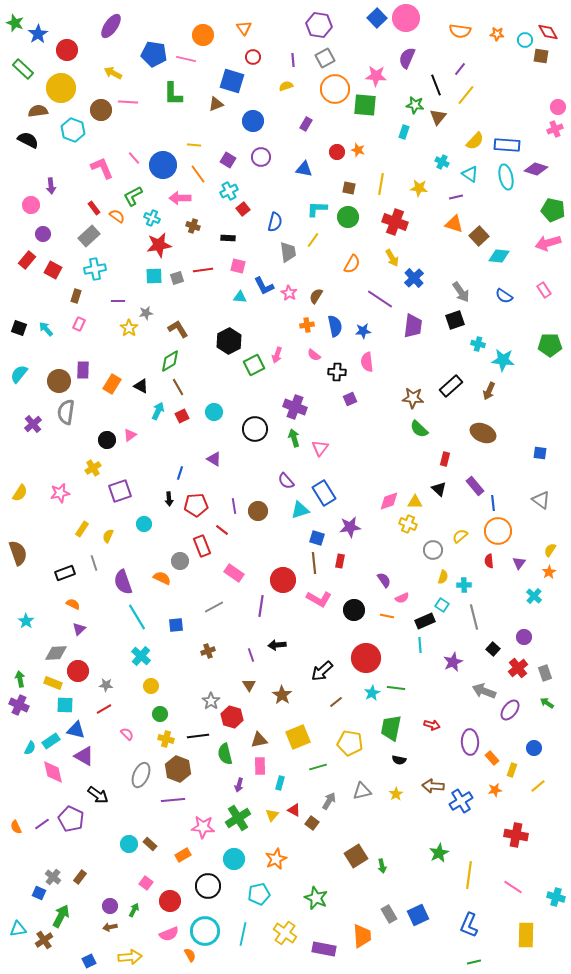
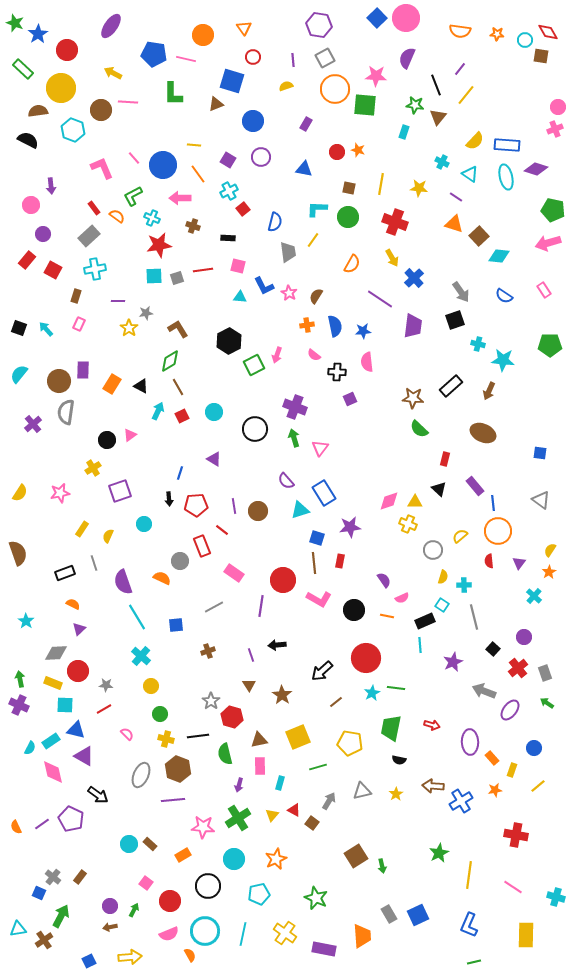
purple line at (456, 197): rotated 48 degrees clockwise
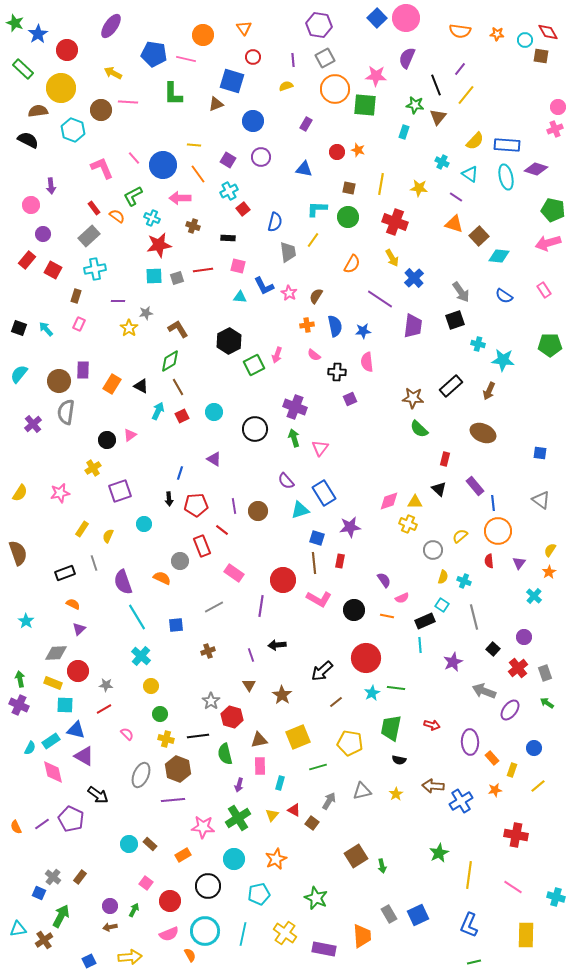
cyan cross at (464, 585): moved 4 px up; rotated 24 degrees clockwise
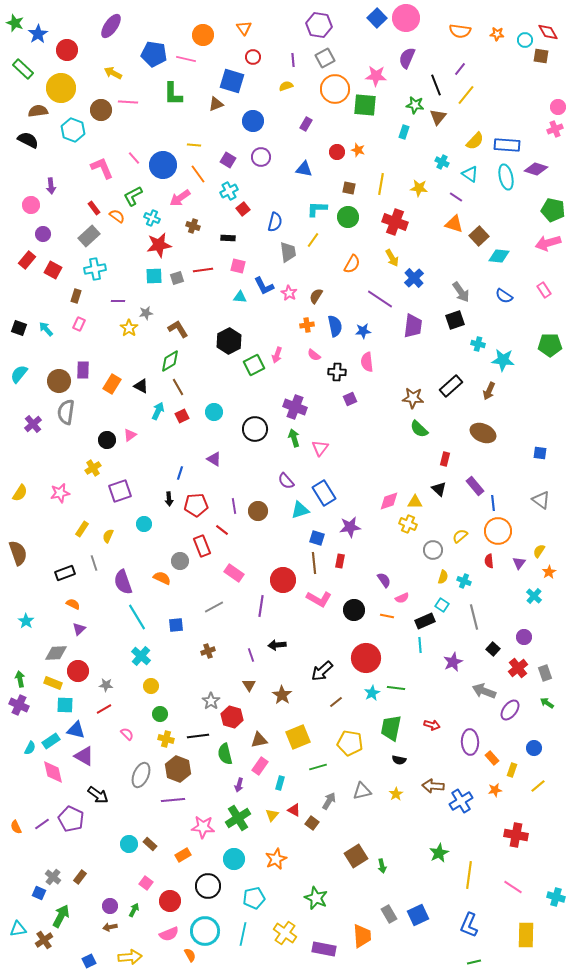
pink arrow at (180, 198): rotated 35 degrees counterclockwise
yellow semicircle at (550, 550): moved 11 px left, 1 px down
pink rectangle at (260, 766): rotated 36 degrees clockwise
cyan pentagon at (259, 894): moved 5 px left, 4 px down
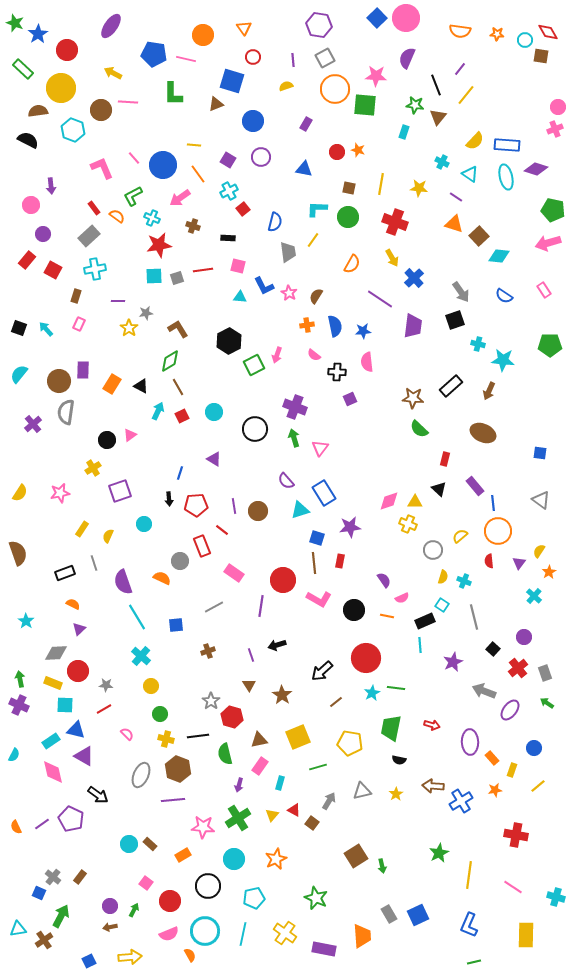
black arrow at (277, 645): rotated 12 degrees counterclockwise
cyan semicircle at (30, 748): moved 16 px left, 7 px down
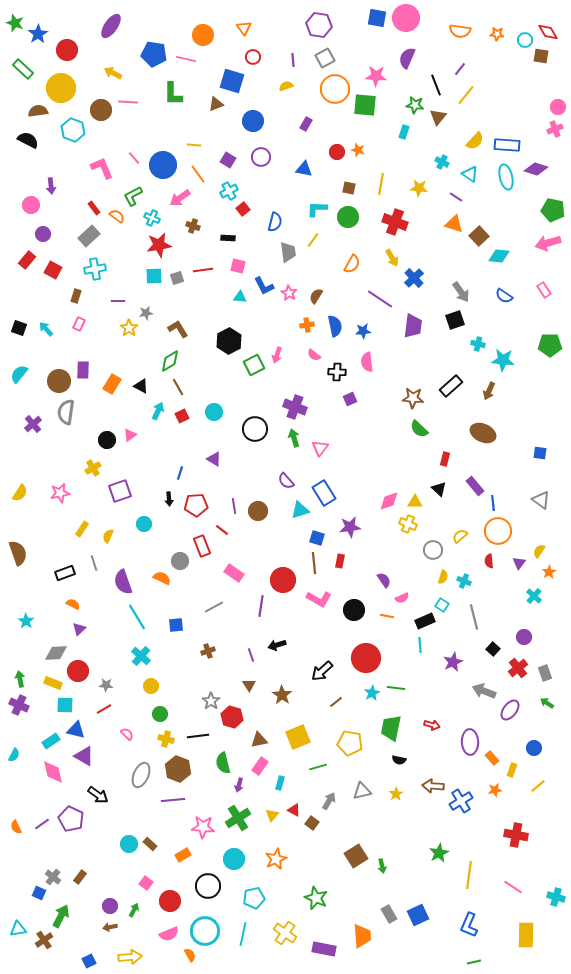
blue square at (377, 18): rotated 36 degrees counterclockwise
green semicircle at (225, 754): moved 2 px left, 9 px down
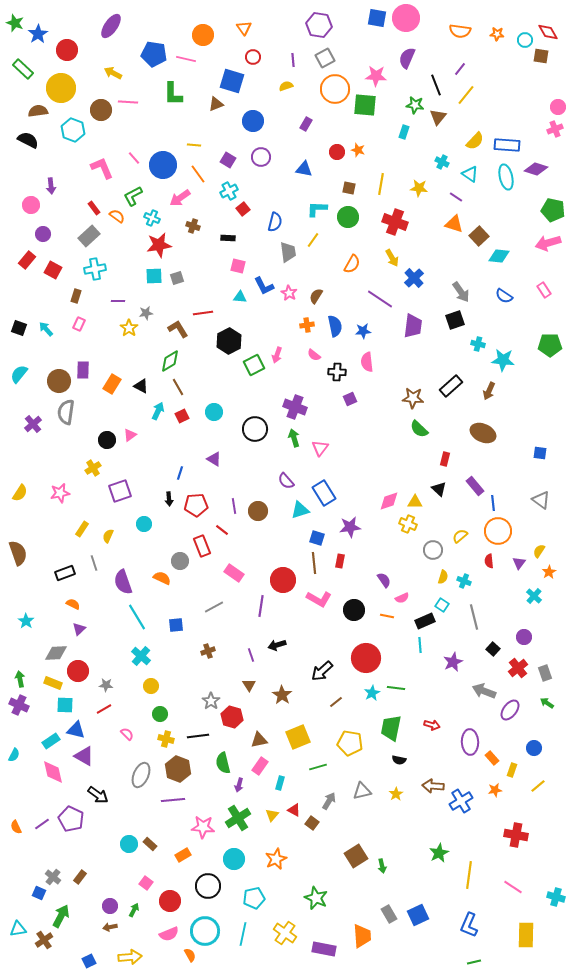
red line at (203, 270): moved 43 px down
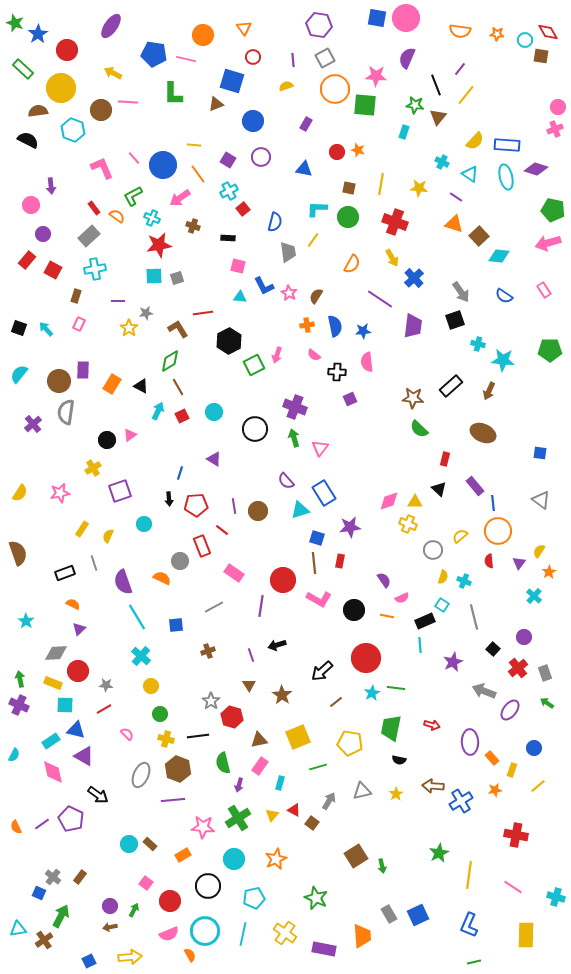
green pentagon at (550, 345): moved 5 px down
